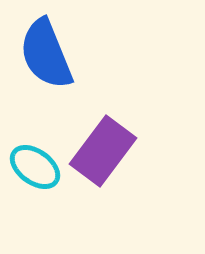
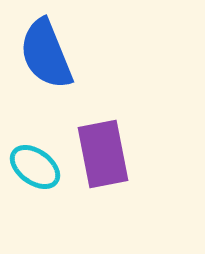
purple rectangle: moved 3 px down; rotated 48 degrees counterclockwise
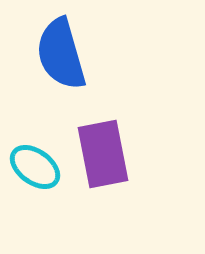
blue semicircle: moved 15 px right; rotated 6 degrees clockwise
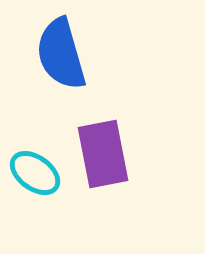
cyan ellipse: moved 6 px down
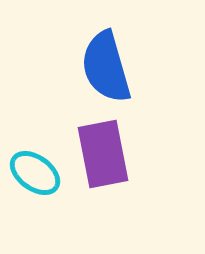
blue semicircle: moved 45 px right, 13 px down
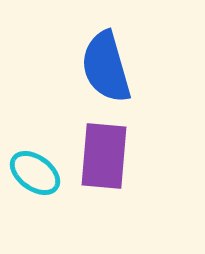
purple rectangle: moved 1 px right, 2 px down; rotated 16 degrees clockwise
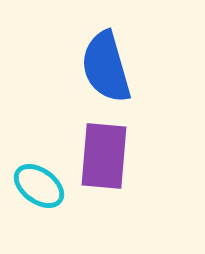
cyan ellipse: moved 4 px right, 13 px down
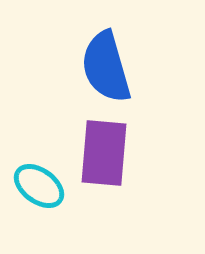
purple rectangle: moved 3 px up
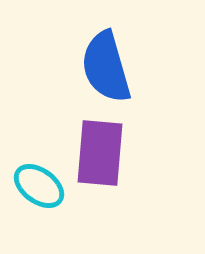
purple rectangle: moved 4 px left
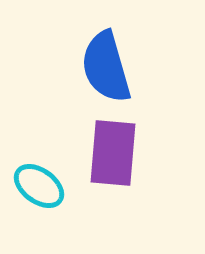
purple rectangle: moved 13 px right
